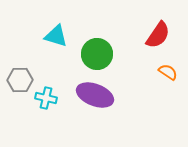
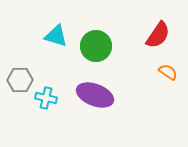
green circle: moved 1 px left, 8 px up
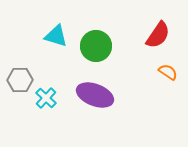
cyan cross: rotated 30 degrees clockwise
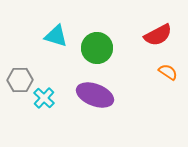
red semicircle: rotated 28 degrees clockwise
green circle: moved 1 px right, 2 px down
cyan cross: moved 2 px left
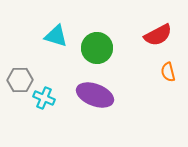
orange semicircle: rotated 138 degrees counterclockwise
cyan cross: rotated 20 degrees counterclockwise
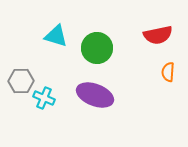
red semicircle: rotated 16 degrees clockwise
orange semicircle: rotated 18 degrees clockwise
gray hexagon: moved 1 px right, 1 px down
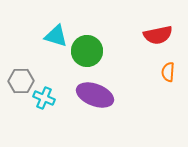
green circle: moved 10 px left, 3 px down
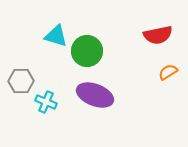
orange semicircle: rotated 54 degrees clockwise
cyan cross: moved 2 px right, 4 px down
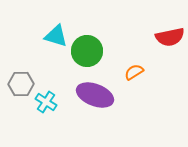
red semicircle: moved 12 px right, 2 px down
orange semicircle: moved 34 px left
gray hexagon: moved 3 px down
cyan cross: rotated 10 degrees clockwise
